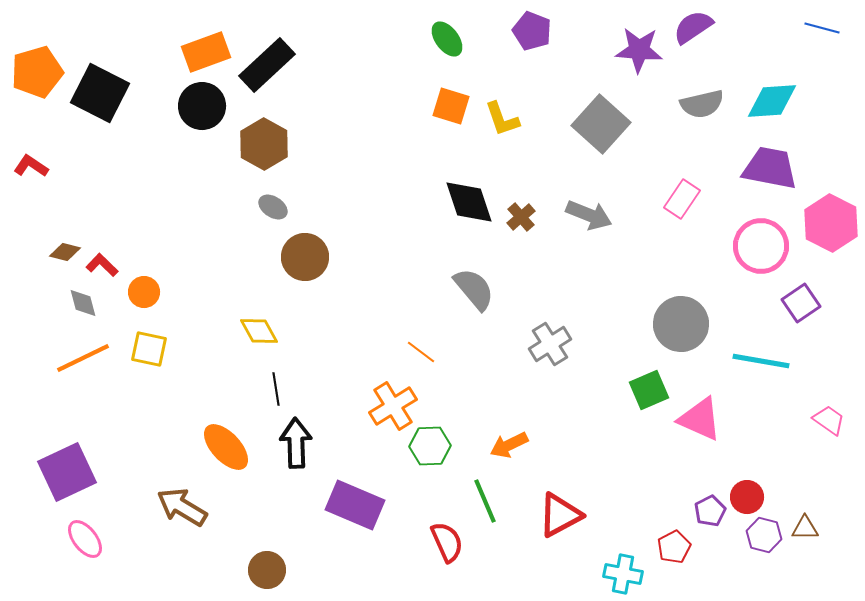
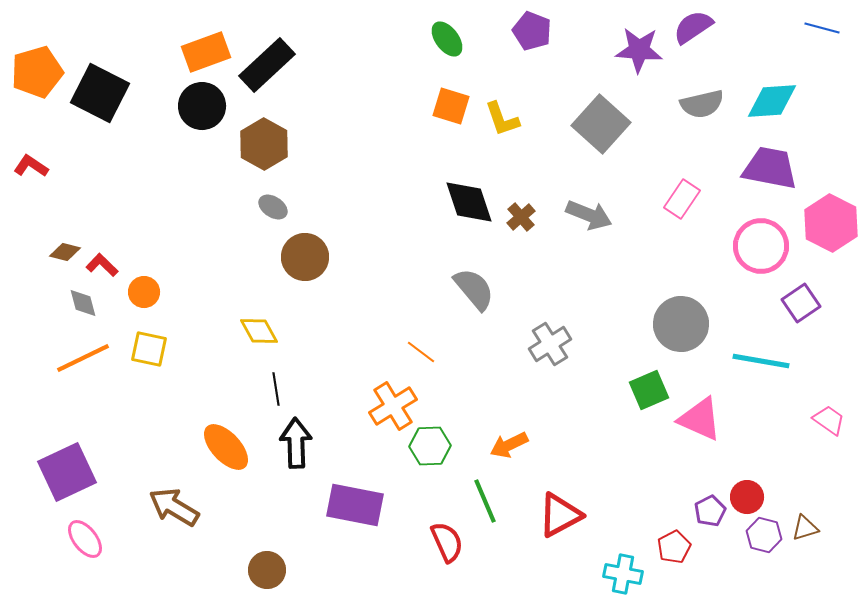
purple rectangle at (355, 505): rotated 12 degrees counterclockwise
brown arrow at (182, 507): moved 8 px left
brown triangle at (805, 528): rotated 16 degrees counterclockwise
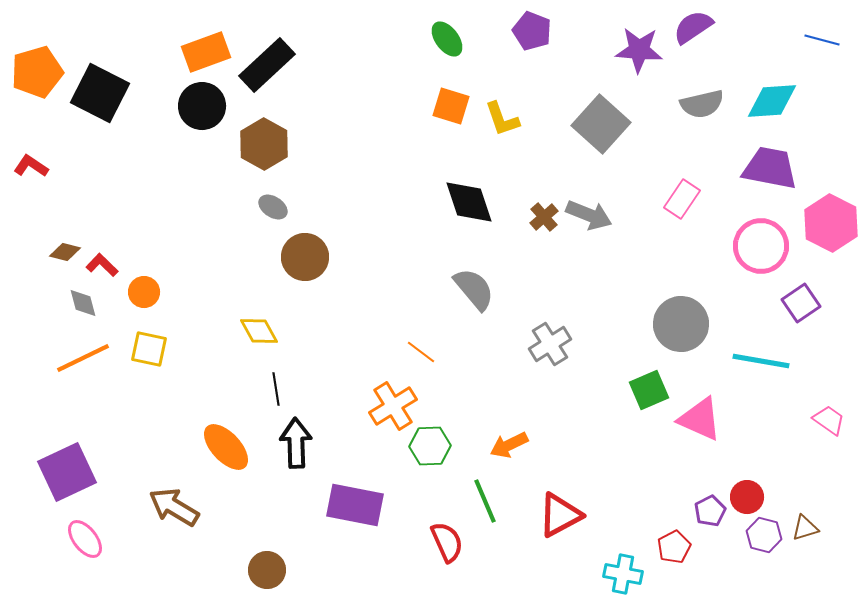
blue line at (822, 28): moved 12 px down
brown cross at (521, 217): moved 23 px right
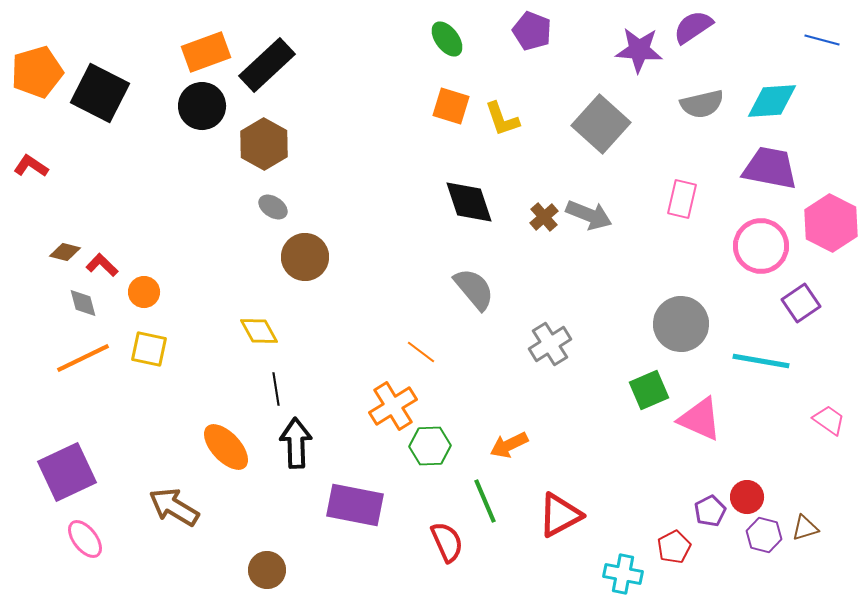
pink rectangle at (682, 199): rotated 21 degrees counterclockwise
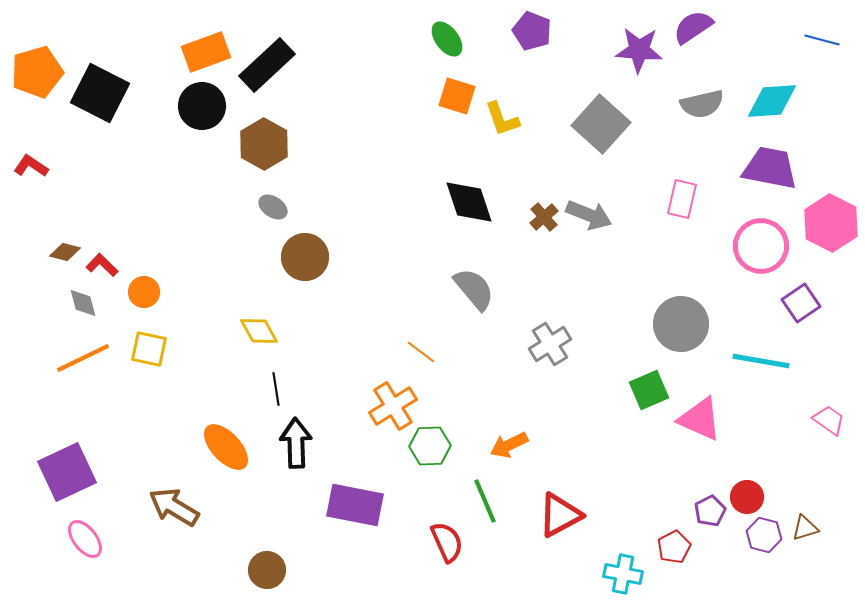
orange square at (451, 106): moved 6 px right, 10 px up
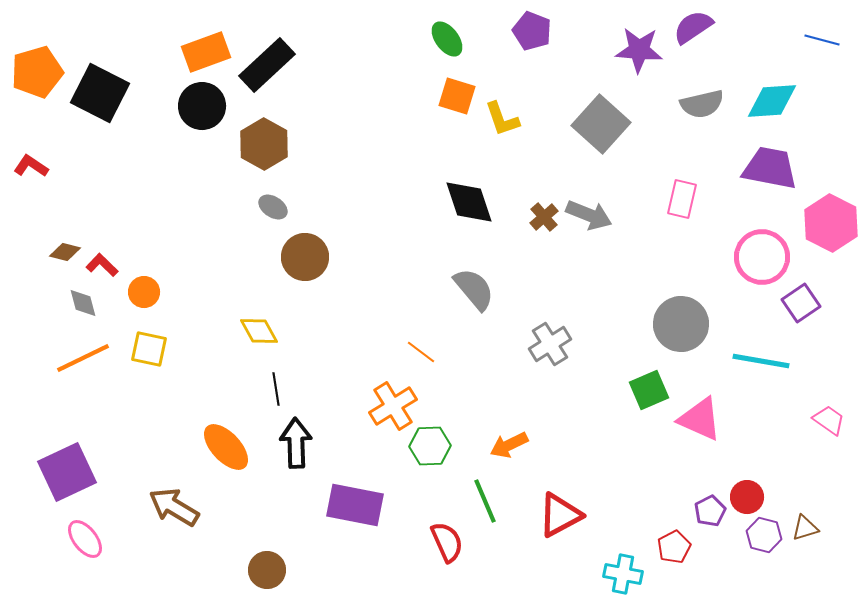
pink circle at (761, 246): moved 1 px right, 11 px down
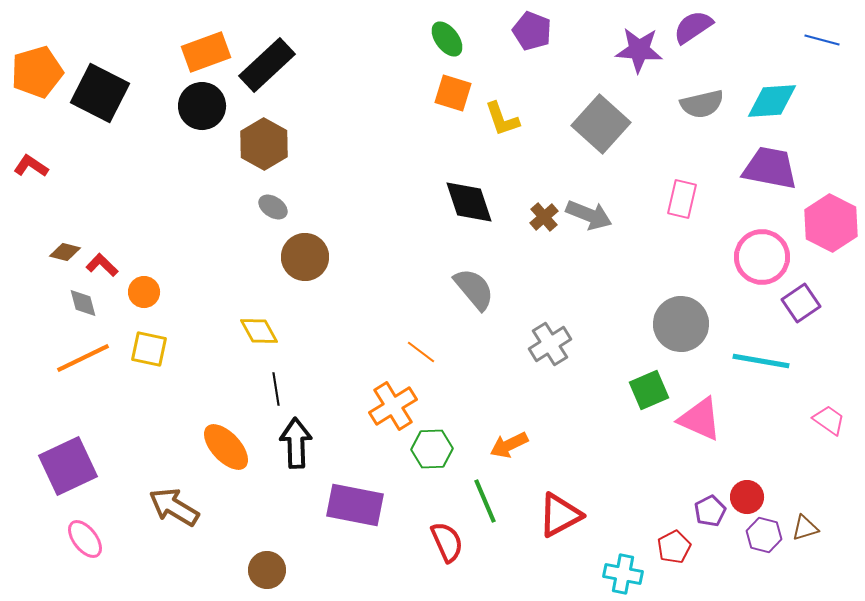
orange square at (457, 96): moved 4 px left, 3 px up
green hexagon at (430, 446): moved 2 px right, 3 px down
purple square at (67, 472): moved 1 px right, 6 px up
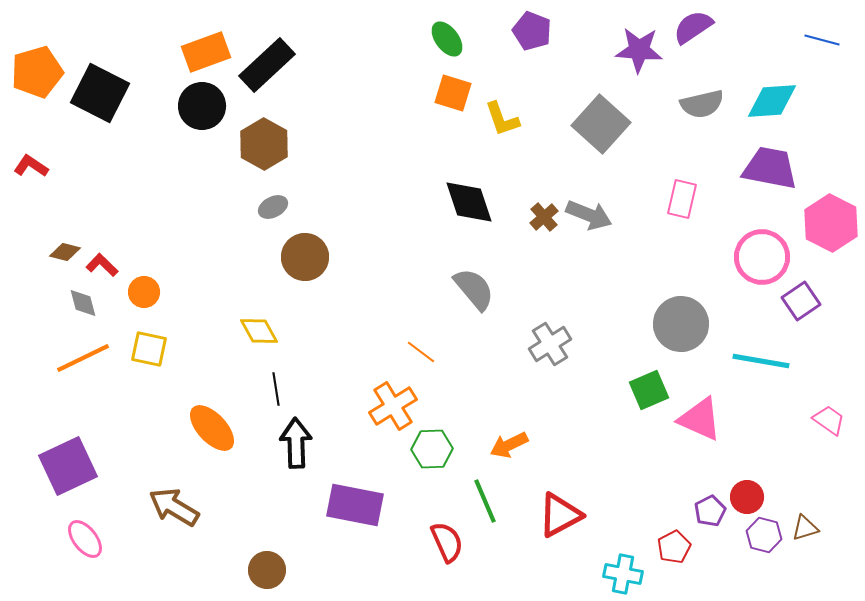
gray ellipse at (273, 207): rotated 60 degrees counterclockwise
purple square at (801, 303): moved 2 px up
orange ellipse at (226, 447): moved 14 px left, 19 px up
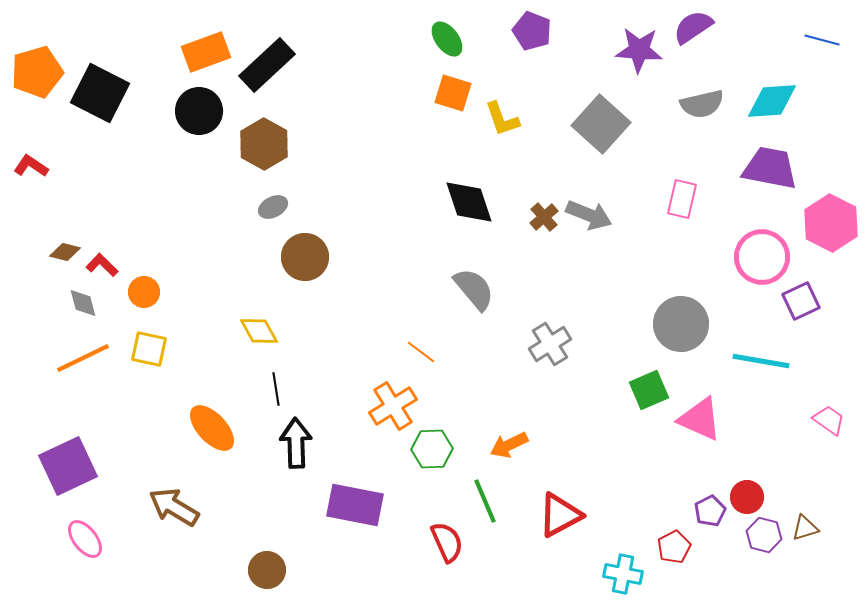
black circle at (202, 106): moved 3 px left, 5 px down
purple square at (801, 301): rotated 9 degrees clockwise
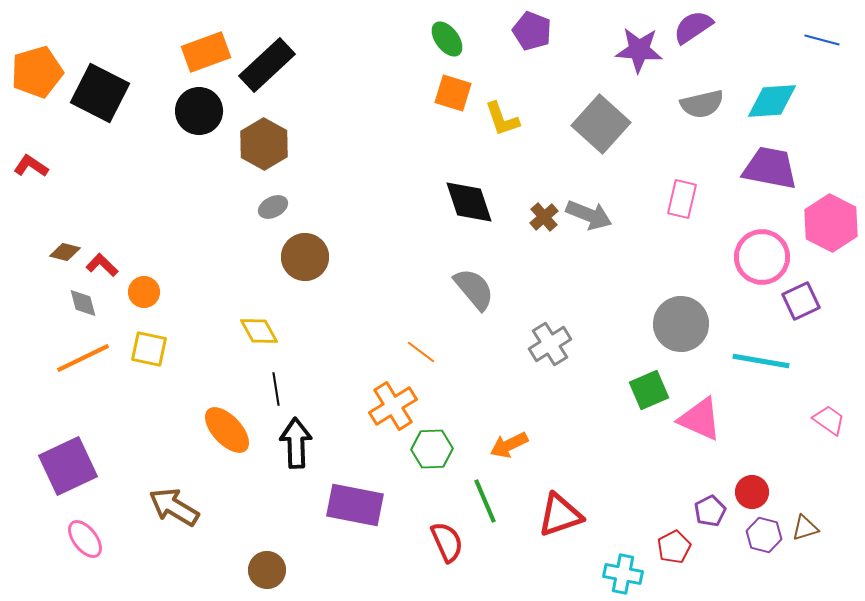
orange ellipse at (212, 428): moved 15 px right, 2 px down
red circle at (747, 497): moved 5 px right, 5 px up
red triangle at (560, 515): rotated 9 degrees clockwise
